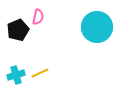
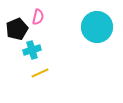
black pentagon: moved 1 px left, 1 px up
cyan cross: moved 16 px right, 25 px up
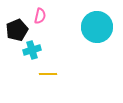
pink semicircle: moved 2 px right, 1 px up
black pentagon: moved 1 px down
yellow line: moved 8 px right, 1 px down; rotated 24 degrees clockwise
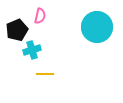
yellow line: moved 3 px left
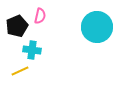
black pentagon: moved 4 px up
cyan cross: rotated 24 degrees clockwise
yellow line: moved 25 px left, 3 px up; rotated 24 degrees counterclockwise
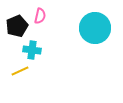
cyan circle: moved 2 px left, 1 px down
